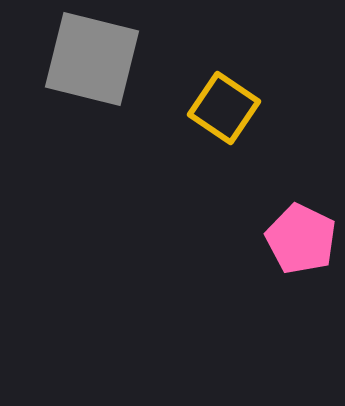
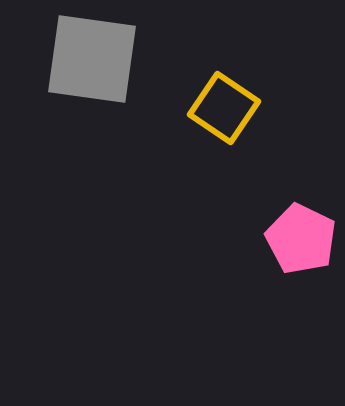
gray square: rotated 6 degrees counterclockwise
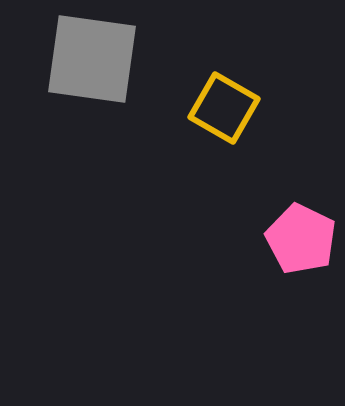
yellow square: rotated 4 degrees counterclockwise
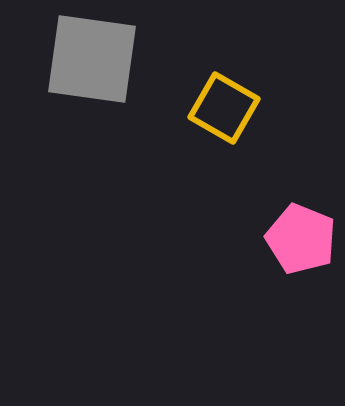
pink pentagon: rotated 4 degrees counterclockwise
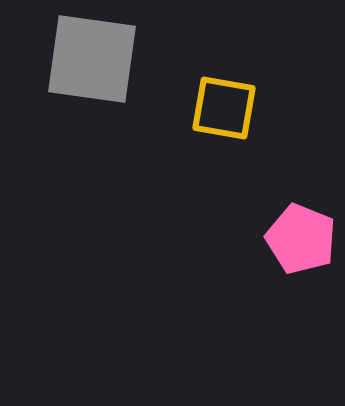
yellow square: rotated 20 degrees counterclockwise
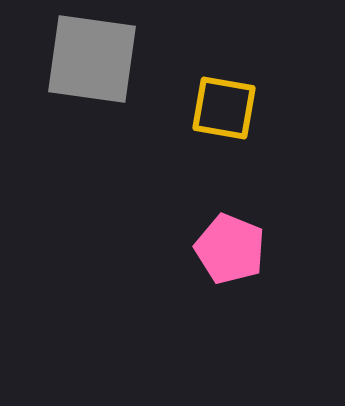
pink pentagon: moved 71 px left, 10 px down
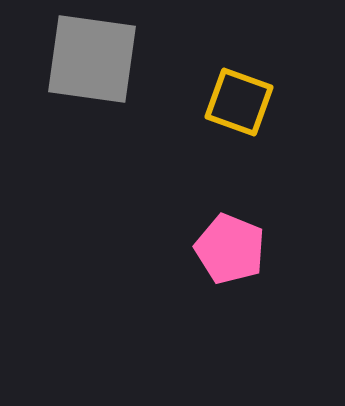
yellow square: moved 15 px right, 6 px up; rotated 10 degrees clockwise
